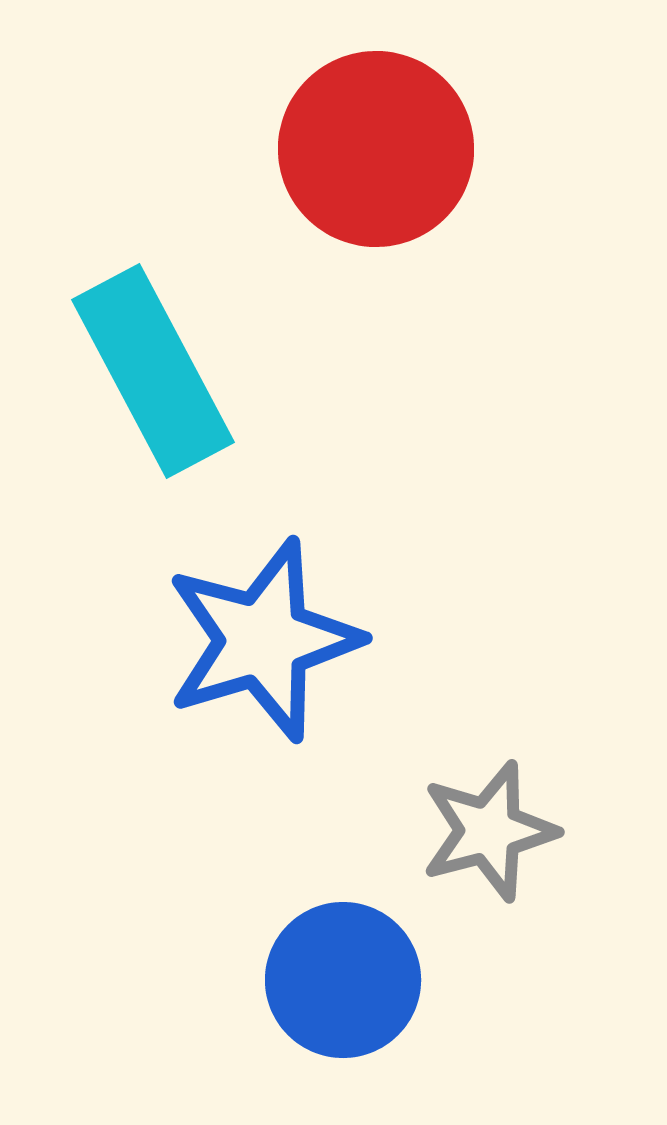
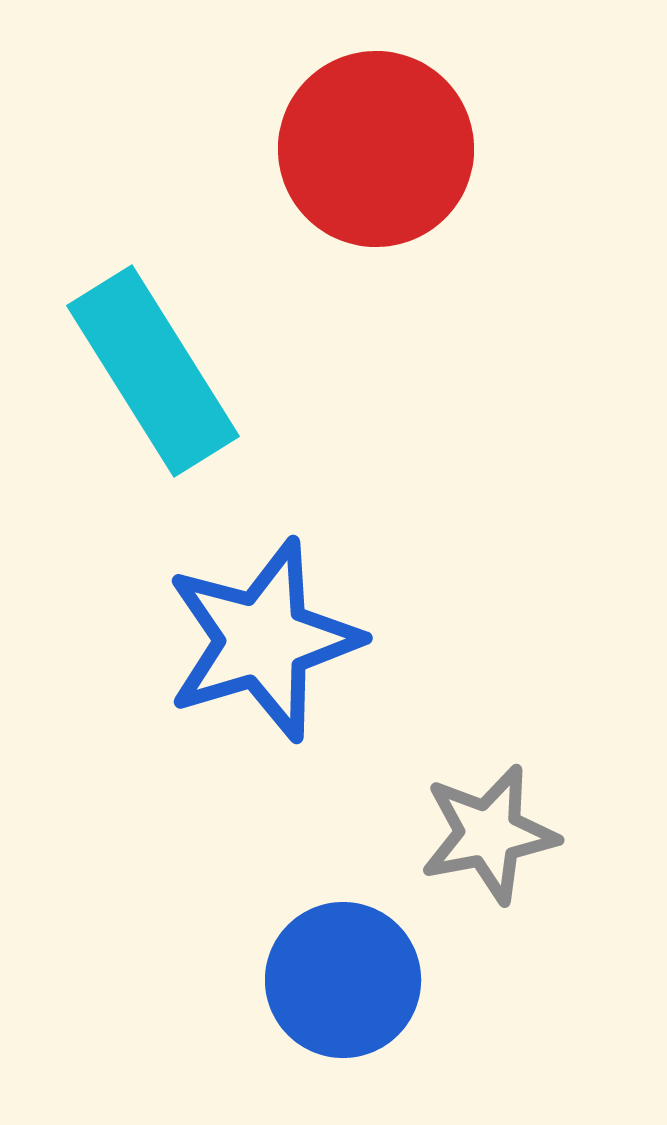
cyan rectangle: rotated 4 degrees counterclockwise
gray star: moved 3 px down; rotated 4 degrees clockwise
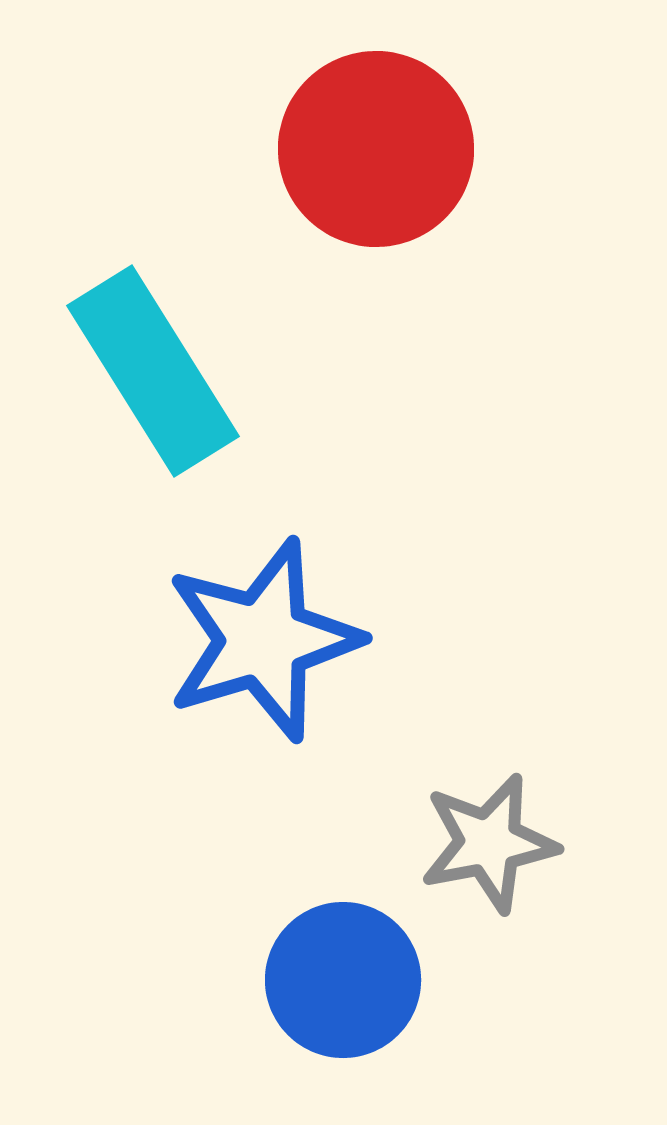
gray star: moved 9 px down
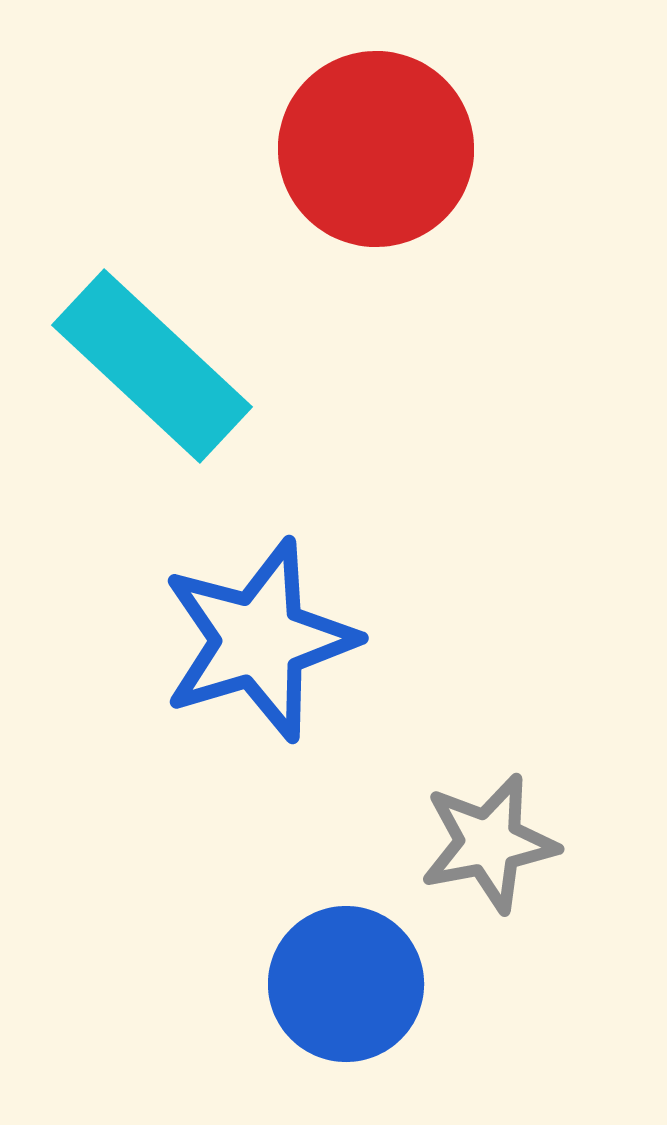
cyan rectangle: moved 1 px left, 5 px up; rotated 15 degrees counterclockwise
blue star: moved 4 px left
blue circle: moved 3 px right, 4 px down
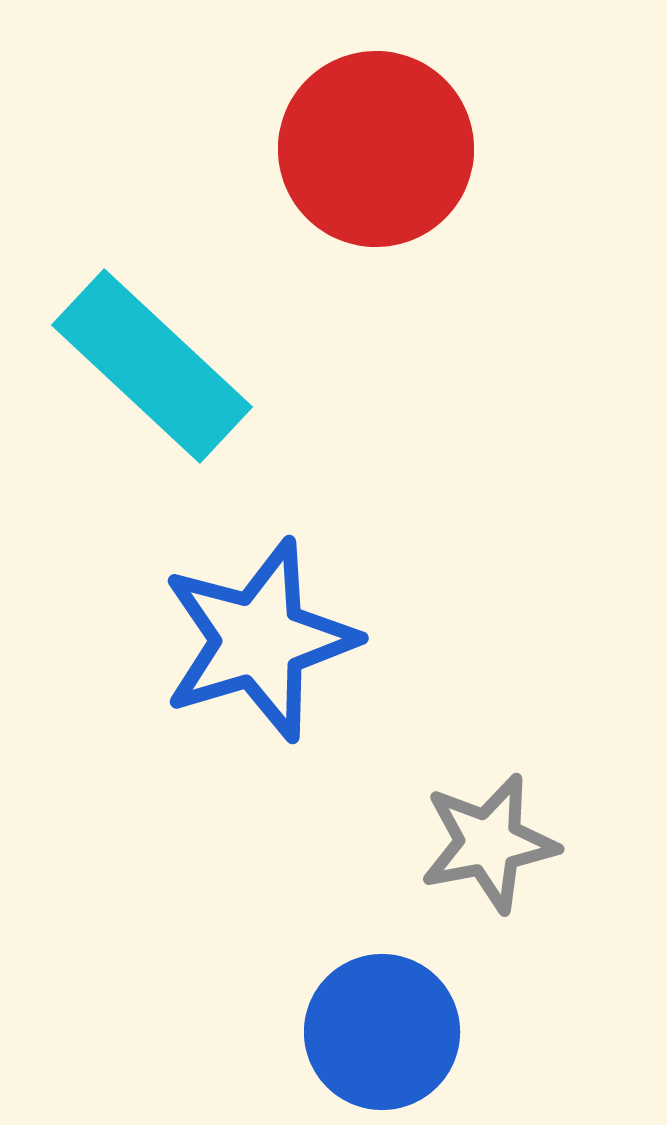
blue circle: moved 36 px right, 48 px down
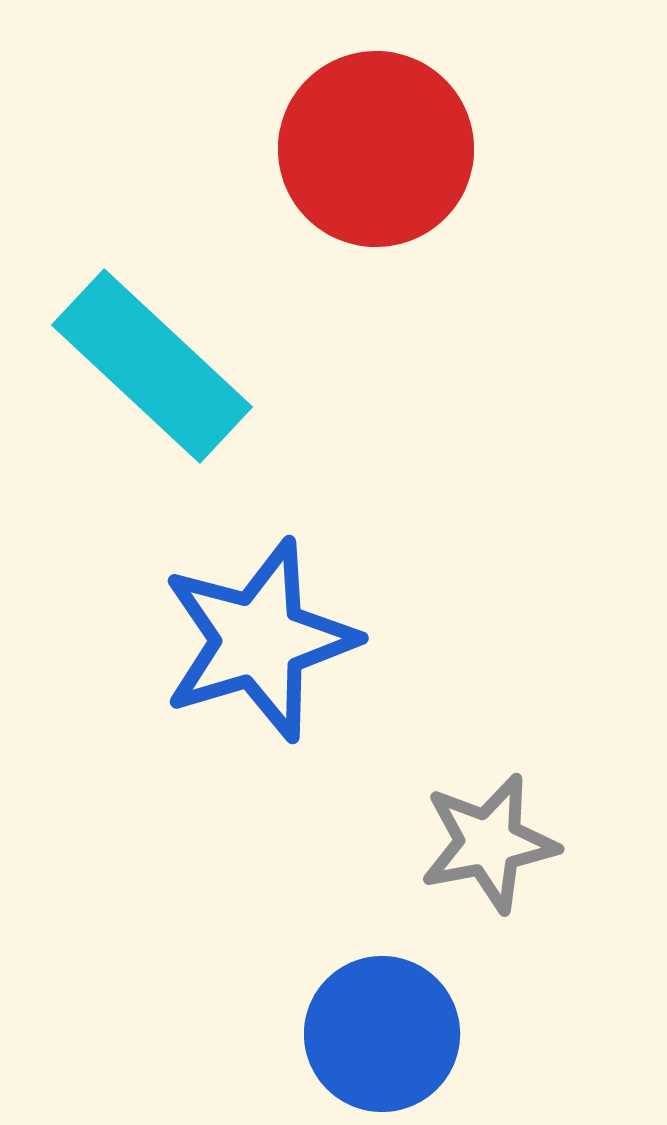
blue circle: moved 2 px down
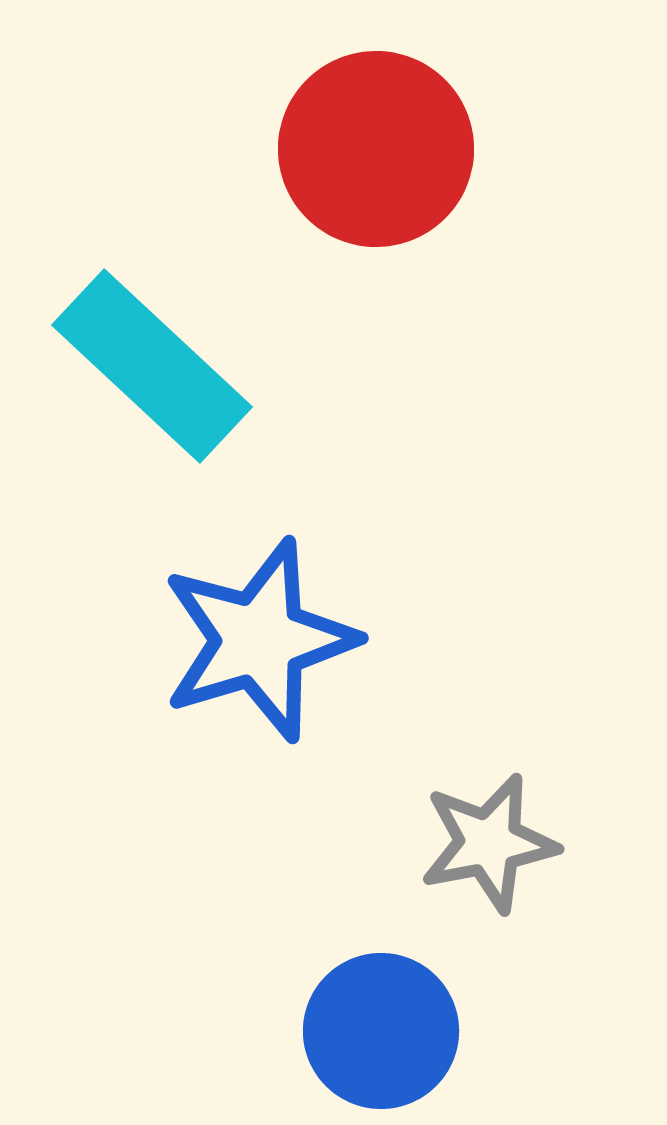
blue circle: moved 1 px left, 3 px up
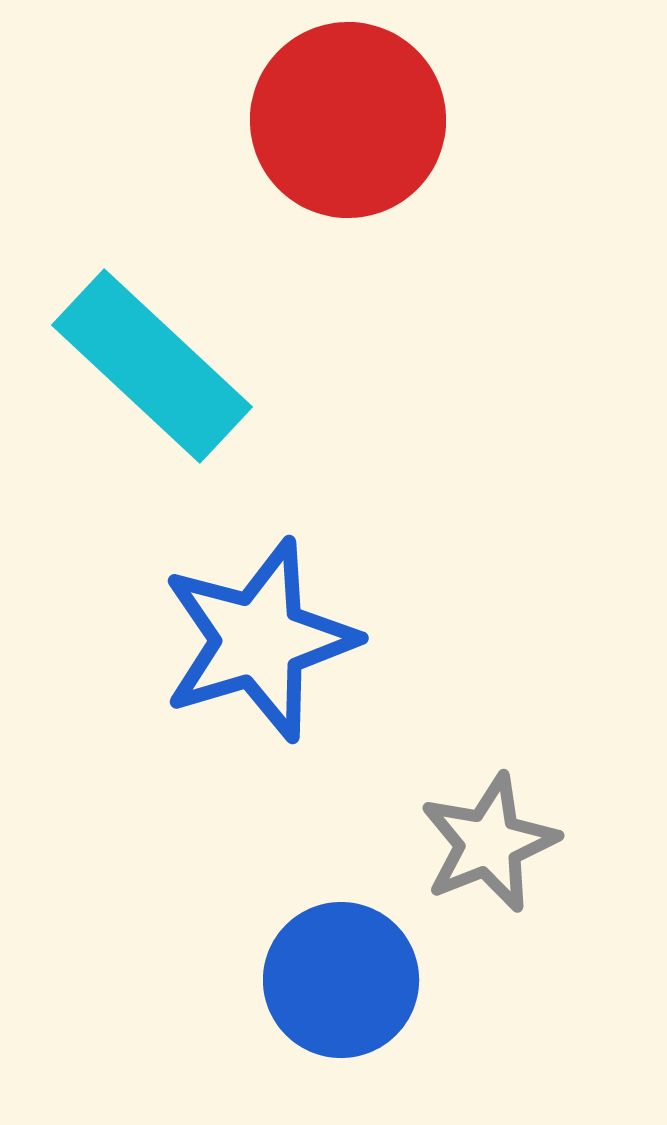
red circle: moved 28 px left, 29 px up
gray star: rotated 11 degrees counterclockwise
blue circle: moved 40 px left, 51 px up
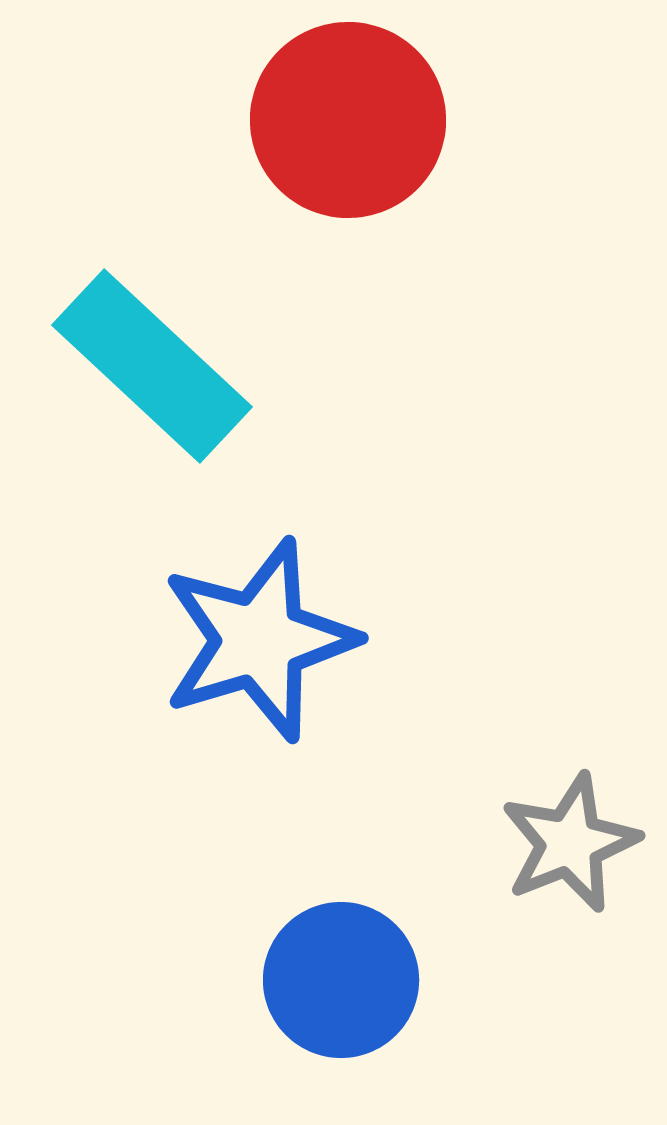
gray star: moved 81 px right
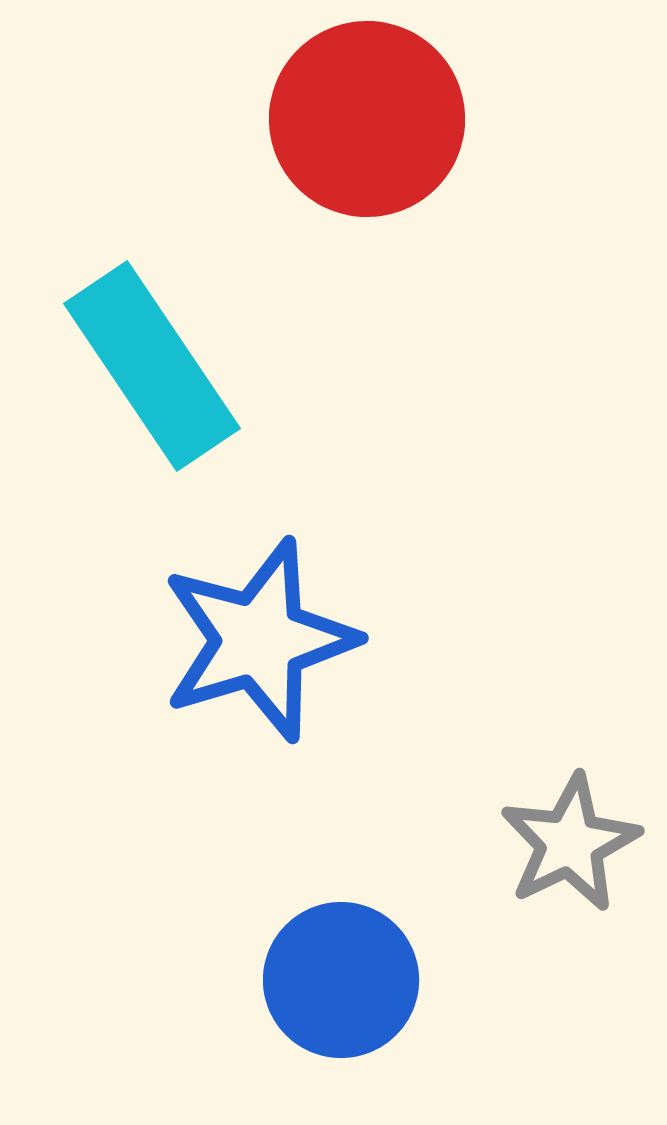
red circle: moved 19 px right, 1 px up
cyan rectangle: rotated 13 degrees clockwise
gray star: rotated 4 degrees counterclockwise
